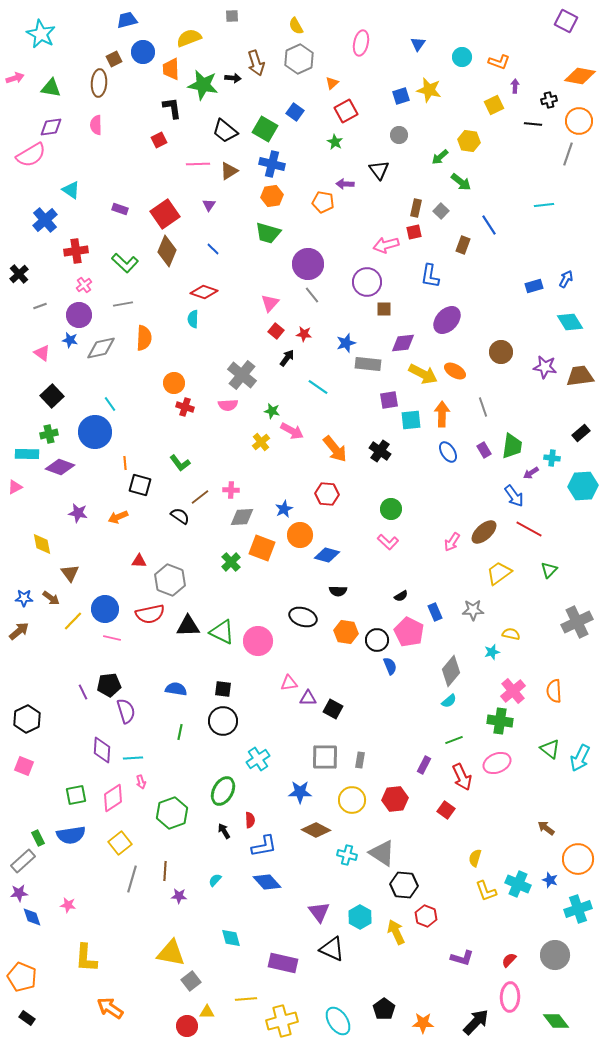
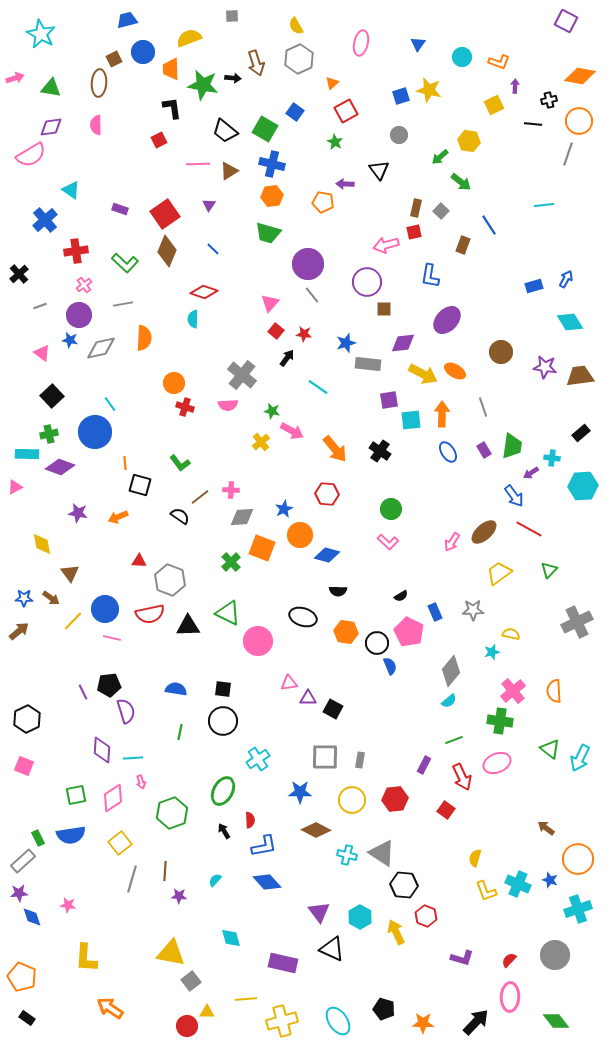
green triangle at (222, 632): moved 6 px right, 19 px up
black circle at (377, 640): moved 3 px down
black pentagon at (384, 1009): rotated 20 degrees counterclockwise
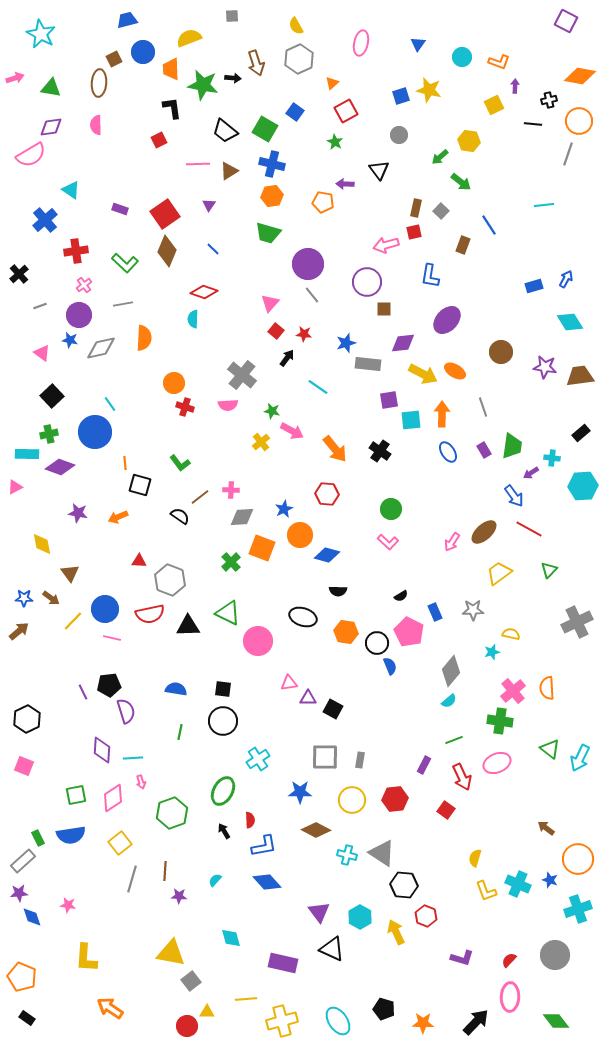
orange semicircle at (554, 691): moved 7 px left, 3 px up
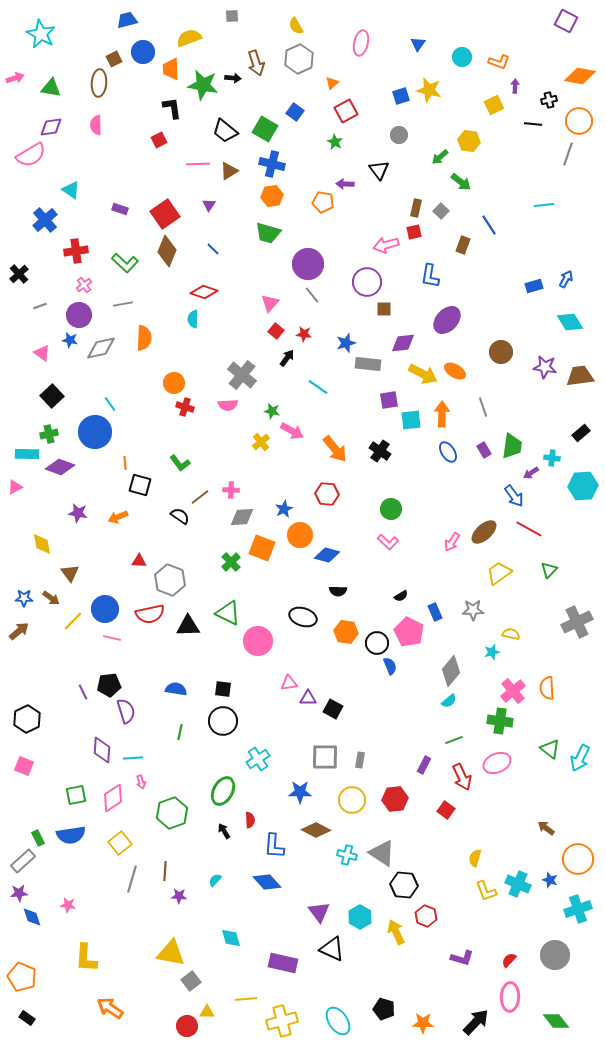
blue L-shape at (264, 846): moved 10 px right; rotated 104 degrees clockwise
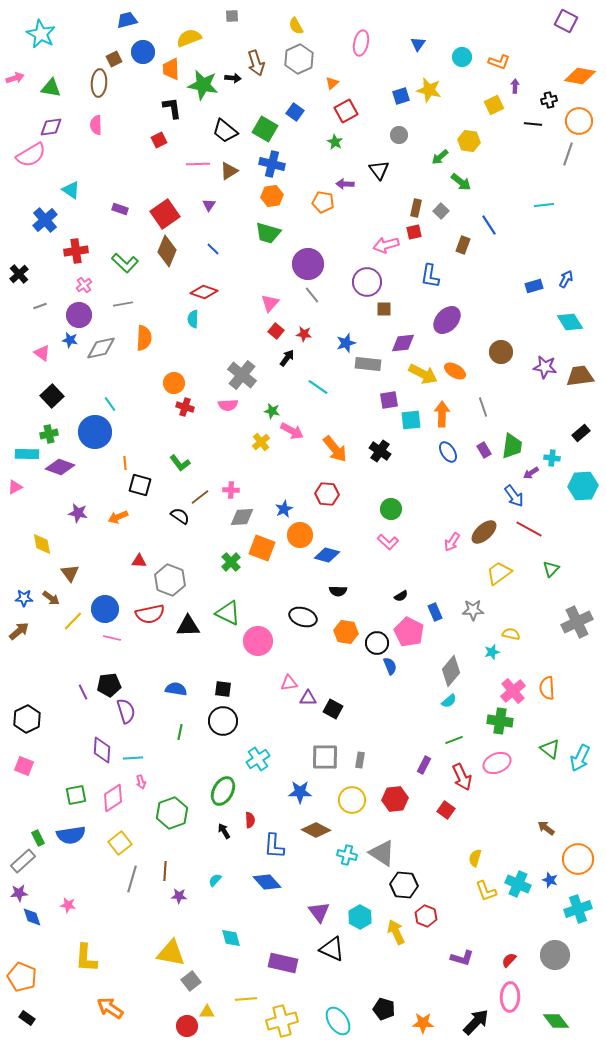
green triangle at (549, 570): moved 2 px right, 1 px up
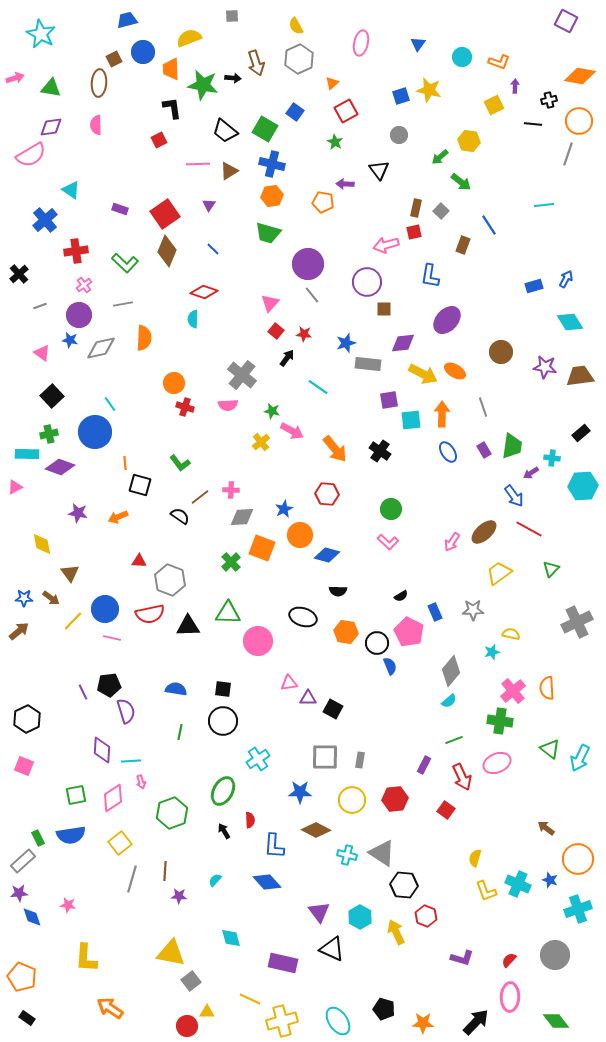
green triangle at (228, 613): rotated 24 degrees counterclockwise
cyan line at (133, 758): moved 2 px left, 3 px down
yellow line at (246, 999): moved 4 px right; rotated 30 degrees clockwise
